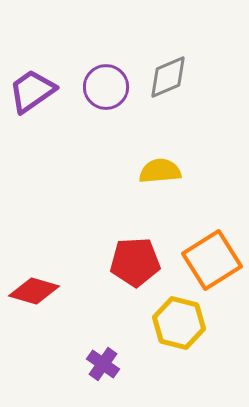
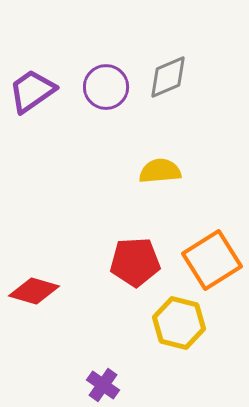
purple cross: moved 21 px down
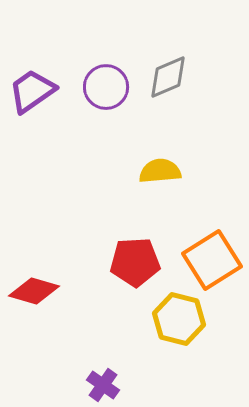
yellow hexagon: moved 4 px up
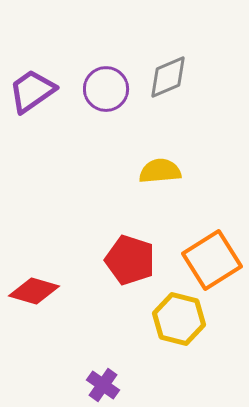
purple circle: moved 2 px down
red pentagon: moved 5 px left, 2 px up; rotated 21 degrees clockwise
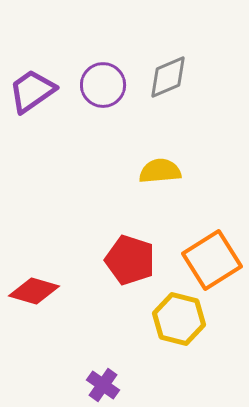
purple circle: moved 3 px left, 4 px up
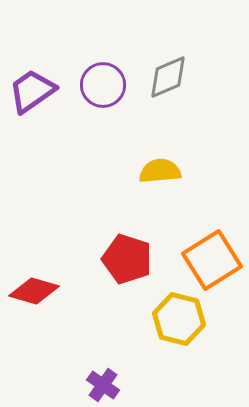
red pentagon: moved 3 px left, 1 px up
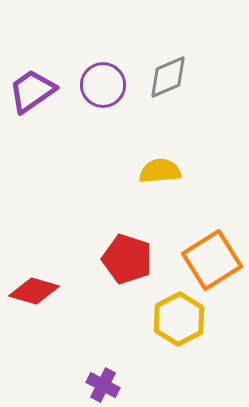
yellow hexagon: rotated 18 degrees clockwise
purple cross: rotated 8 degrees counterclockwise
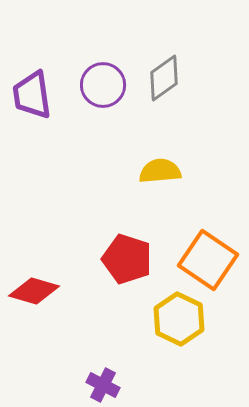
gray diamond: moved 4 px left, 1 px down; rotated 12 degrees counterclockwise
purple trapezoid: moved 4 px down; rotated 63 degrees counterclockwise
orange square: moved 4 px left; rotated 24 degrees counterclockwise
yellow hexagon: rotated 6 degrees counterclockwise
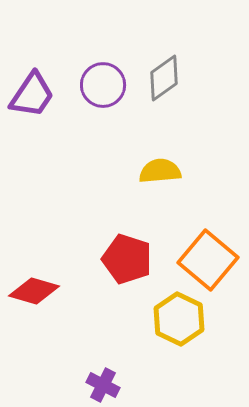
purple trapezoid: rotated 138 degrees counterclockwise
orange square: rotated 6 degrees clockwise
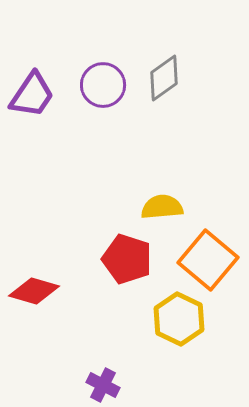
yellow semicircle: moved 2 px right, 36 px down
